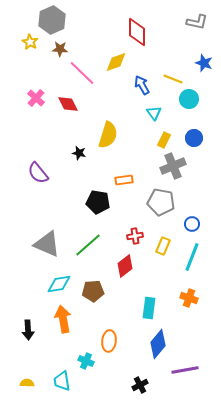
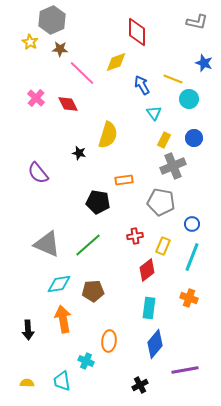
red diamond at (125, 266): moved 22 px right, 4 px down
blue diamond at (158, 344): moved 3 px left
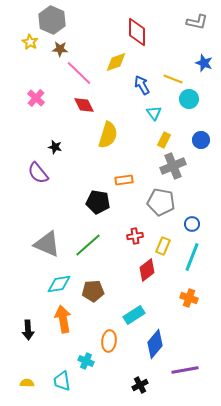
gray hexagon at (52, 20): rotated 12 degrees counterclockwise
pink line at (82, 73): moved 3 px left
red diamond at (68, 104): moved 16 px right, 1 px down
blue circle at (194, 138): moved 7 px right, 2 px down
black star at (79, 153): moved 24 px left, 6 px up
cyan rectangle at (149, 308): moved 15 px left, 7 px down; rotated 50 degrees clockwise
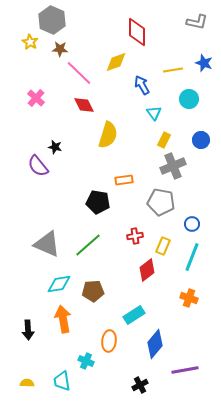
yellow line at (173, 79): moved 9 px up; rotated 30 degrees counterclockwise
purple semicircle at (38, 173): moved 7 px up
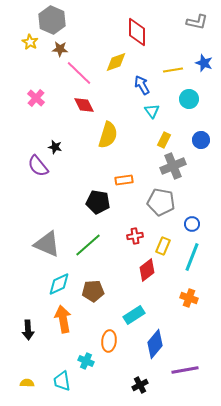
cyan triangle at (154, 113): moved 2 px left, 2 px up
cyan diamond at (59, 284): rotated 15 degrees counterclockwise
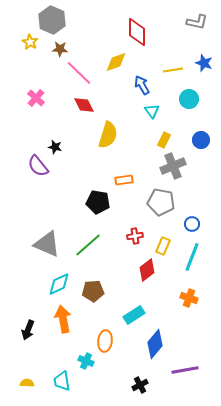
black arrow at (28, 330): rotated 24 degrees clockwise
orange ellipse at (109, 341): moved 4 px left
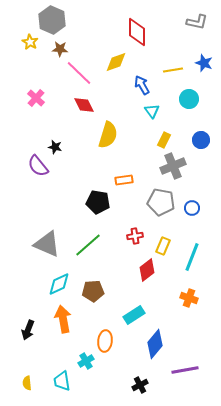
blue circle at (192, 224): moved 16 px up
cyan cross at (86, 361): rotated 35 degrees clockwise
yellow semicircle at (27, 383): rotated 96 degrees counterclockwise
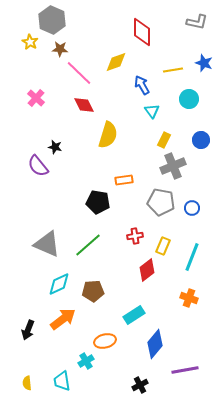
red diamond at (137, 32): moved 5 px right
orange arrow at (63, 319): rotated 64 degrees clockwise
orange ellipse at (105, 341): rotated 70 degrees clockwise
